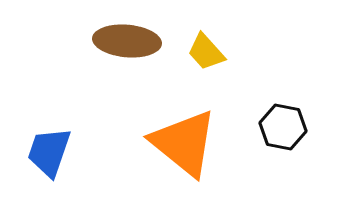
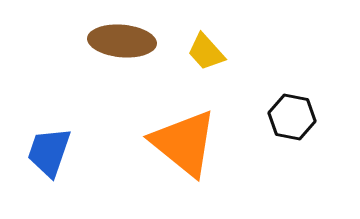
brown ellipse: moved 5 px left
black hexagon: moved 9 px right, 10 px up
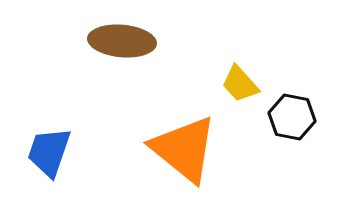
yellow trapezoid: moved 34 px right, 32 px down
orange triangle: moved 6 px down
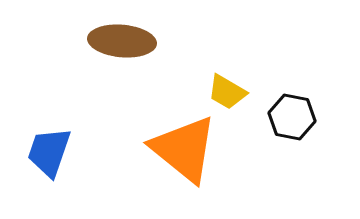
yellow trapezoid: moved 13 px left, 8 px down; rotated 18 degrees counterclockwise
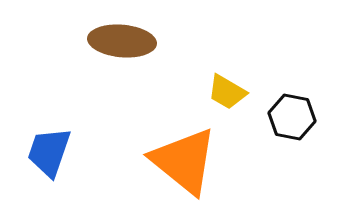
orange triangle: moved 12 px down
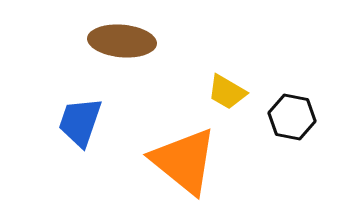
blue trapezoid: moved 31 px right, 30 px up
